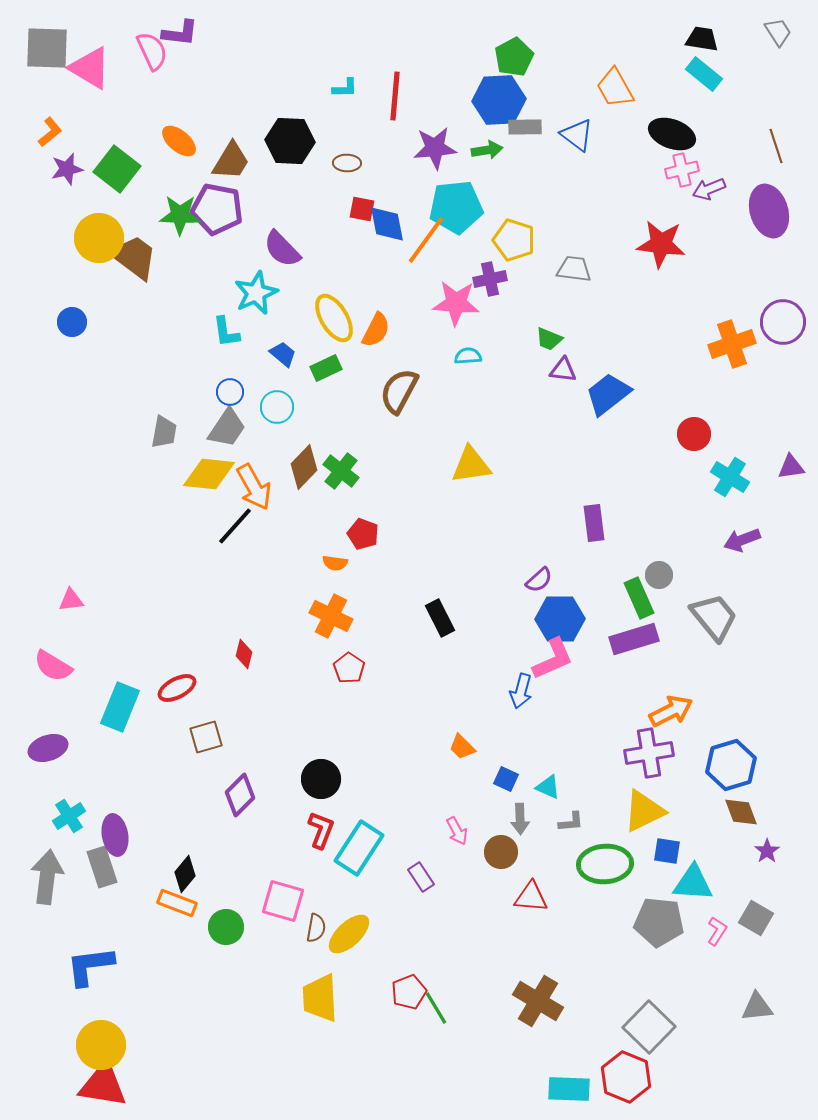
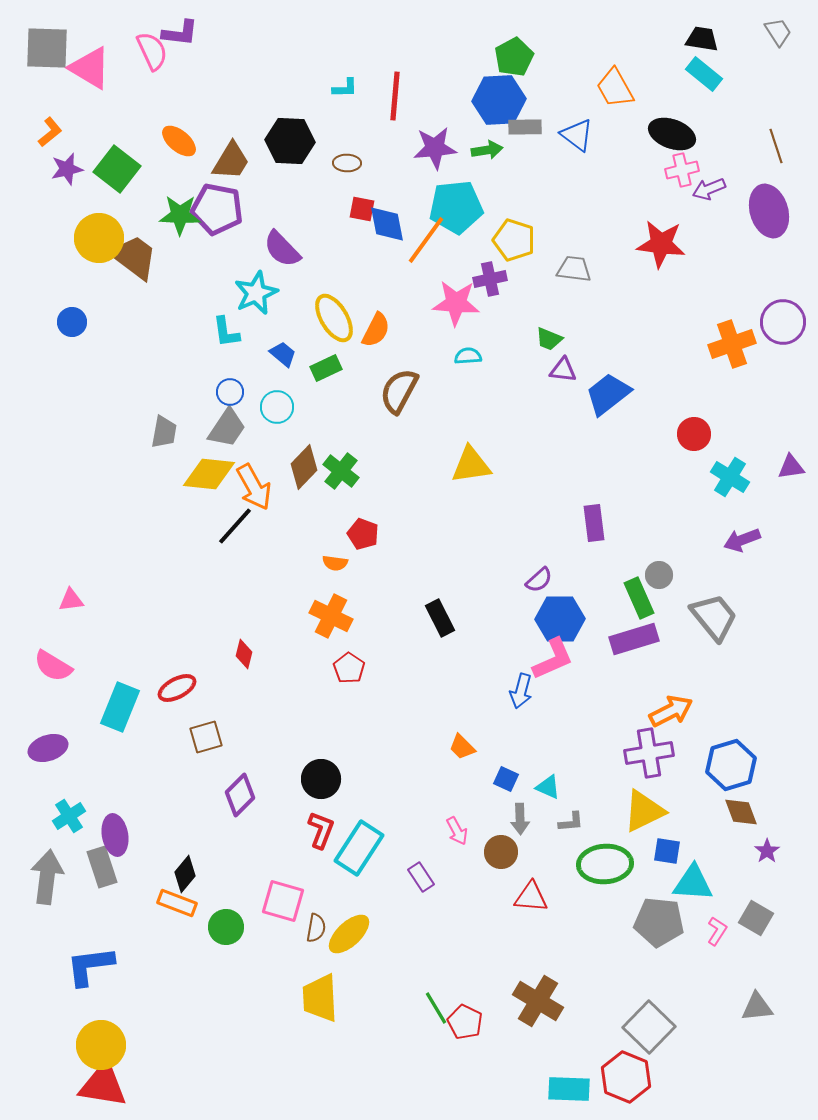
red pentagon at (409, 992): moved 56 px right, 30 px down; rotated 24 degrees counterclockwise
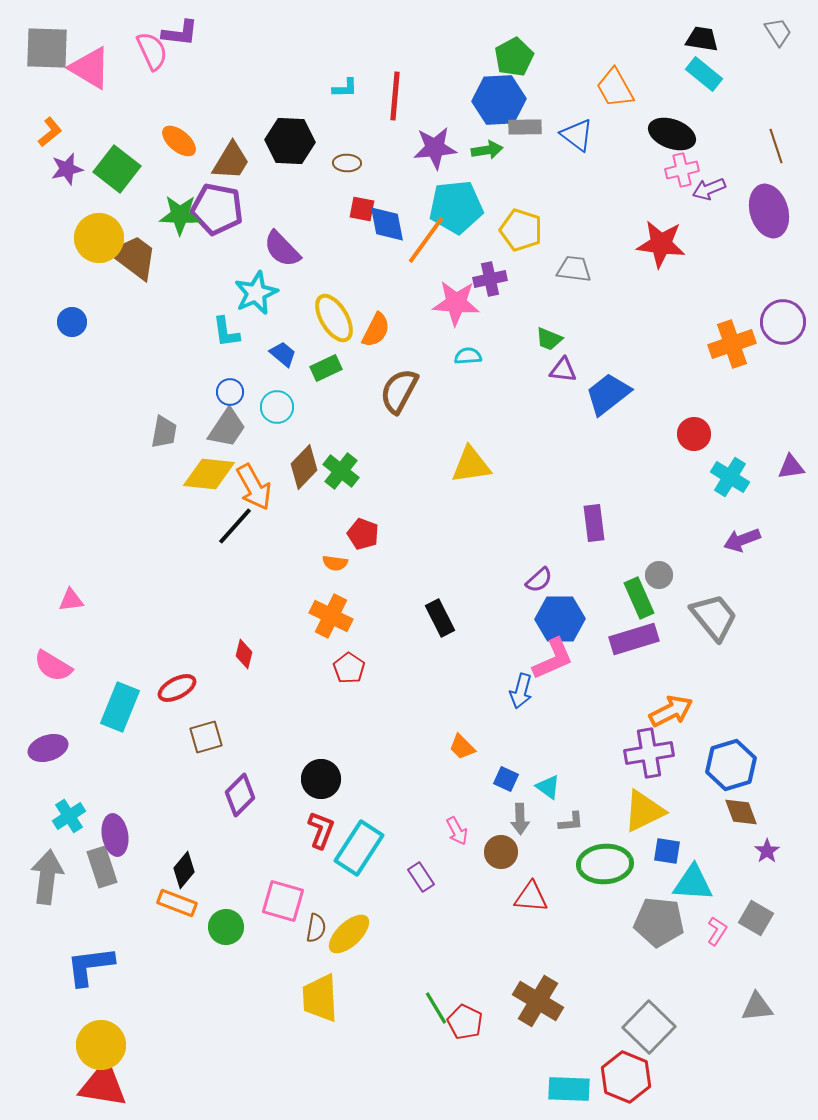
yellow pentagon at (514, 240): moved 7 px right, 10 px up
cyan triangle at (548, 787): rotated 12 degrees clockwise
black diamond at (185, 874): moved 1 px left, 4 px up
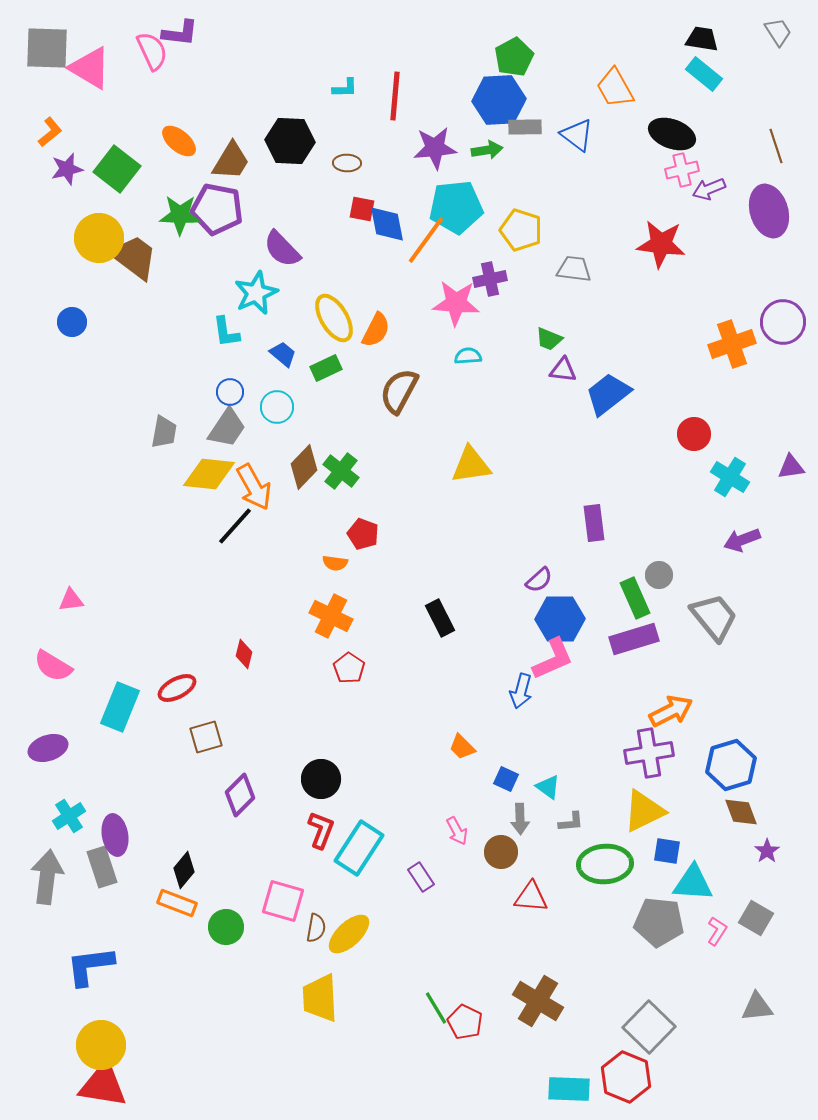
green rectangle at (639, 598): moved 4 px left
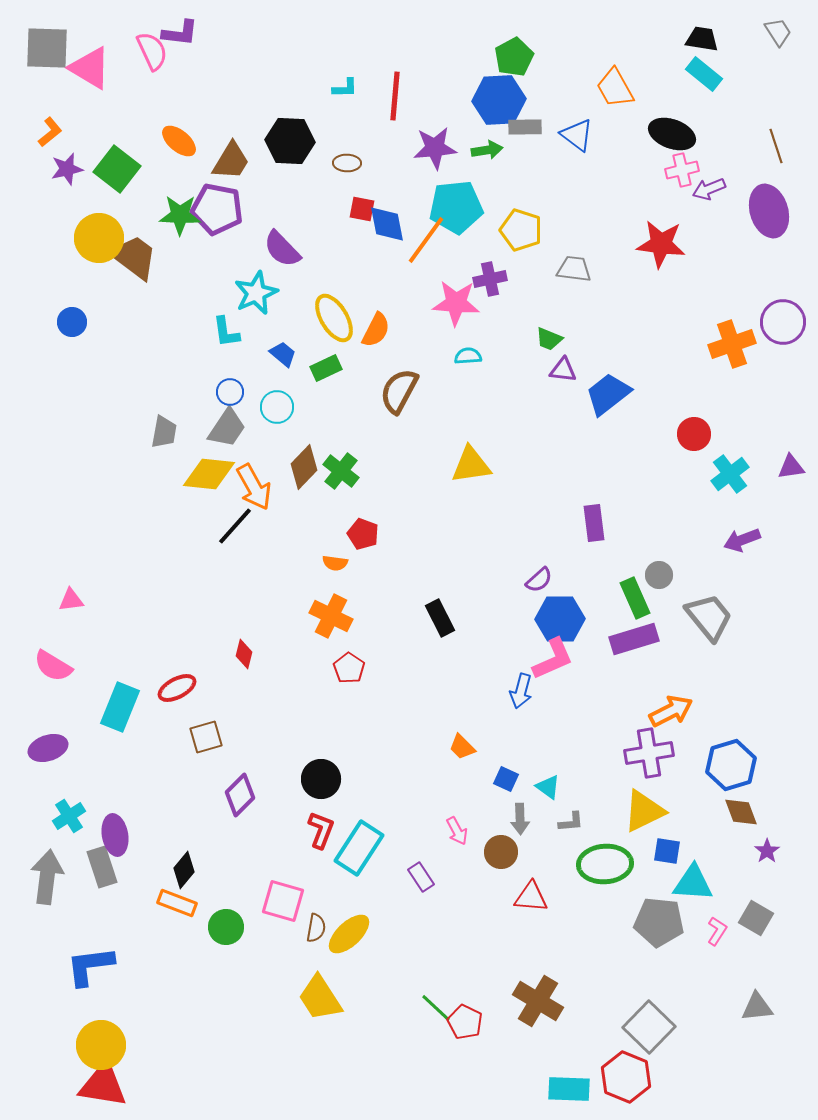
cyan cross at (730, 477): moved 3 px up; rotated 21 degrees clockwise
gray trapezoid at (714, 617): moved 5 px left
yellow trapezoid at (320, 998): rotated 30 degrees counterclockwise
green line at (436, 1008): rotated 16 degrees counterclockwise
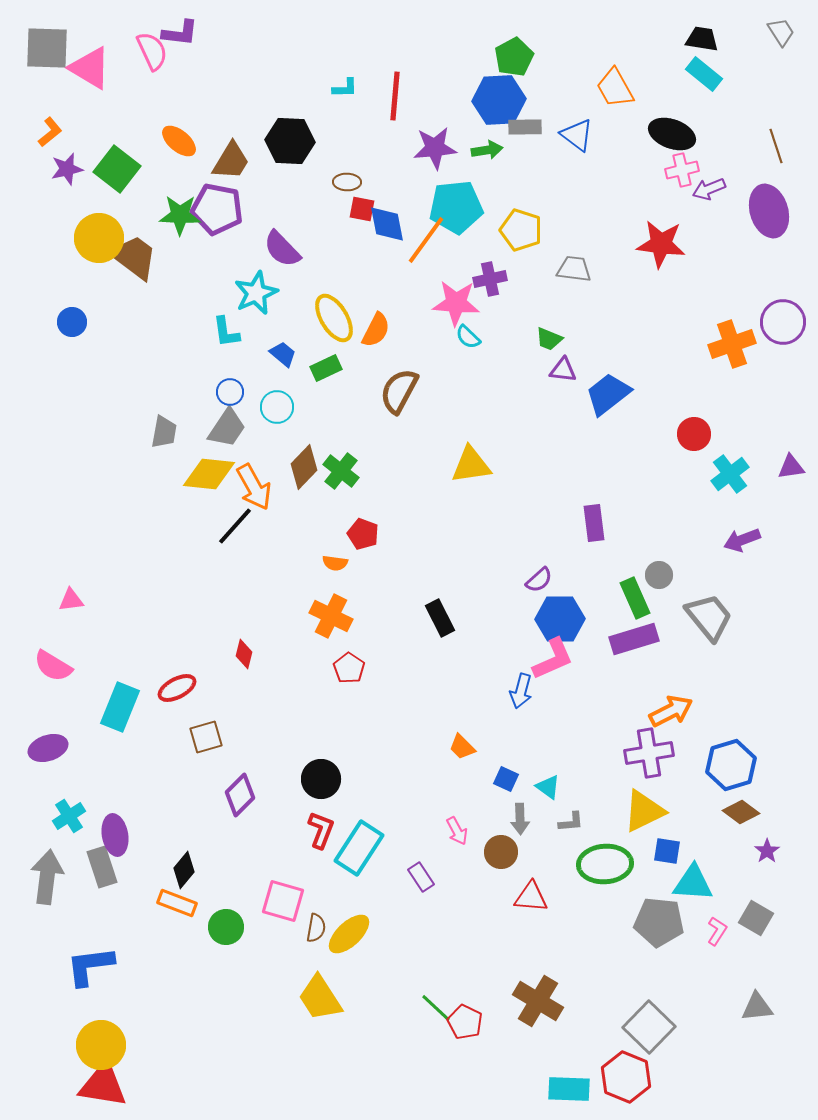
gray trapezoid at (778, 32): moved 3 px right
brown ellipse at (347, 163): moved 19 px down
cyan semicircle at (468, 356): moved 19 px up; rotated 132 degrees counterclockwise
brown diamond at (741, 812): rotated 33 degrees counterclockwise
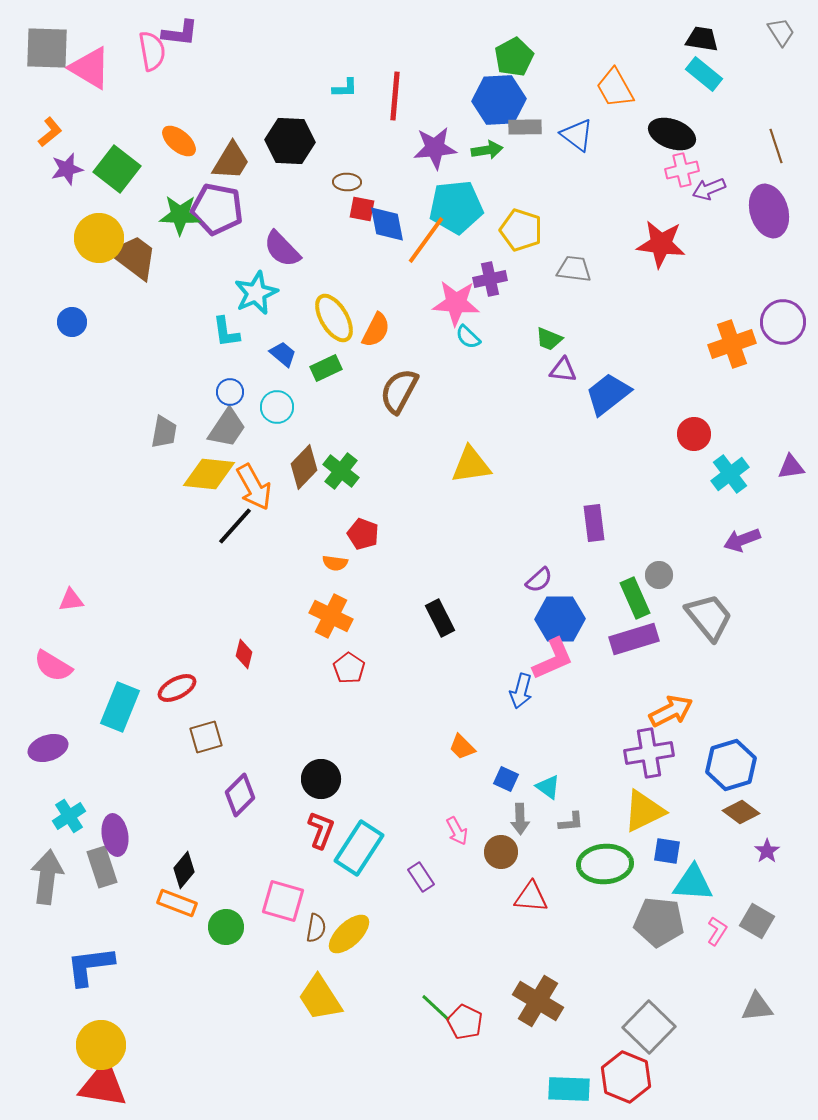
pink semicircle at (152, 51): rotated 15 degrees clockwise
gray square at (756, 918): moved 1 px right, 3 px down
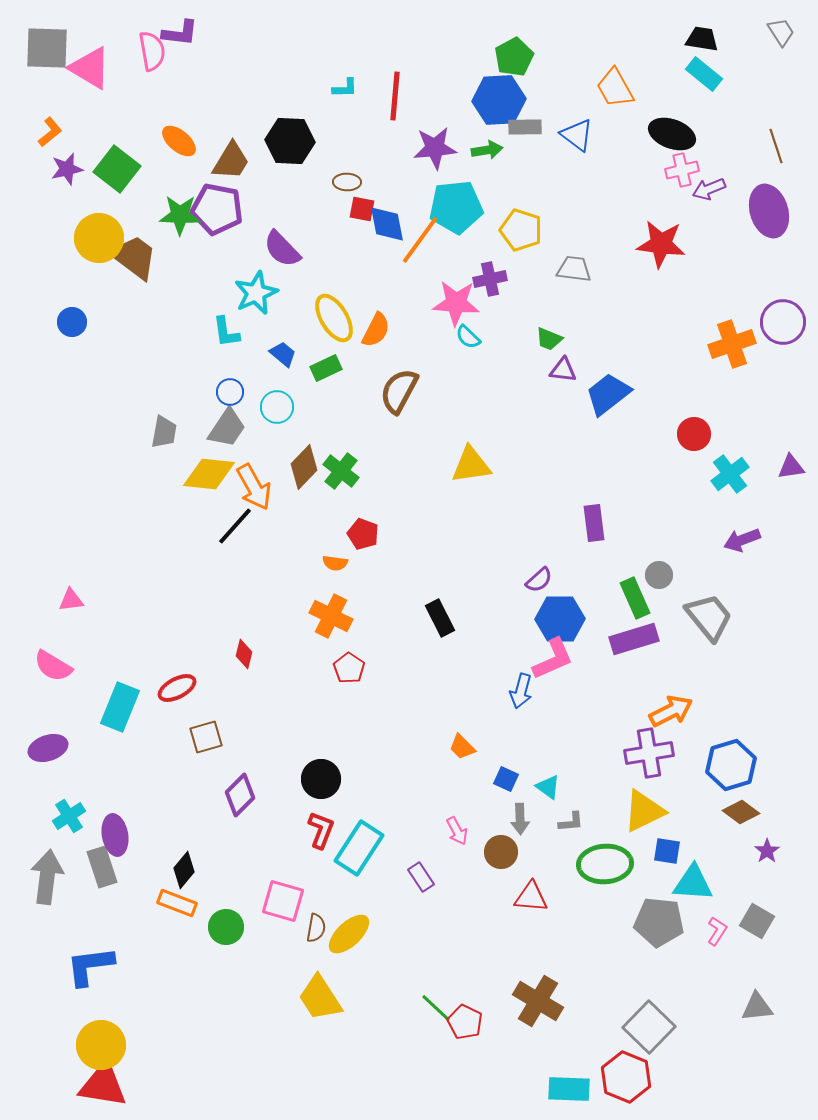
orange line at (426, 240): moved 6 px left
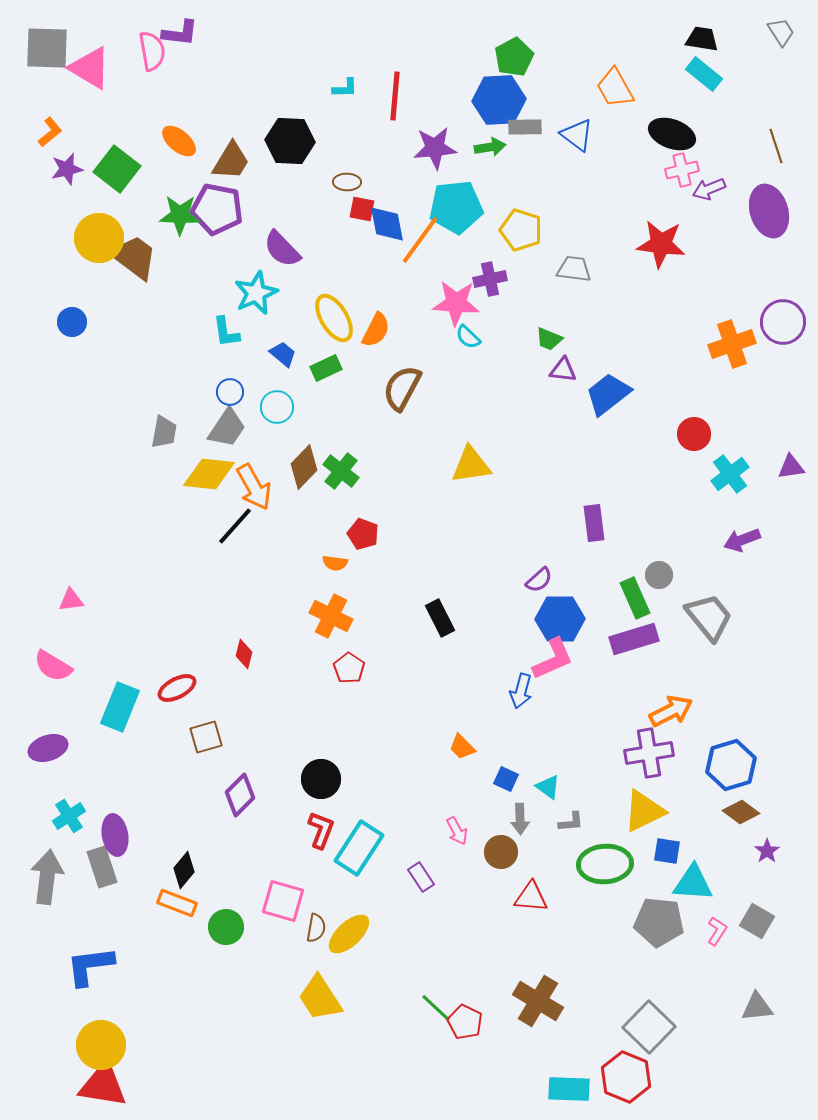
green arrow at (487, 150): moved 3 px right, 3 px up
brown semicircle at (399, 391): moved 3 px right, 3 px up
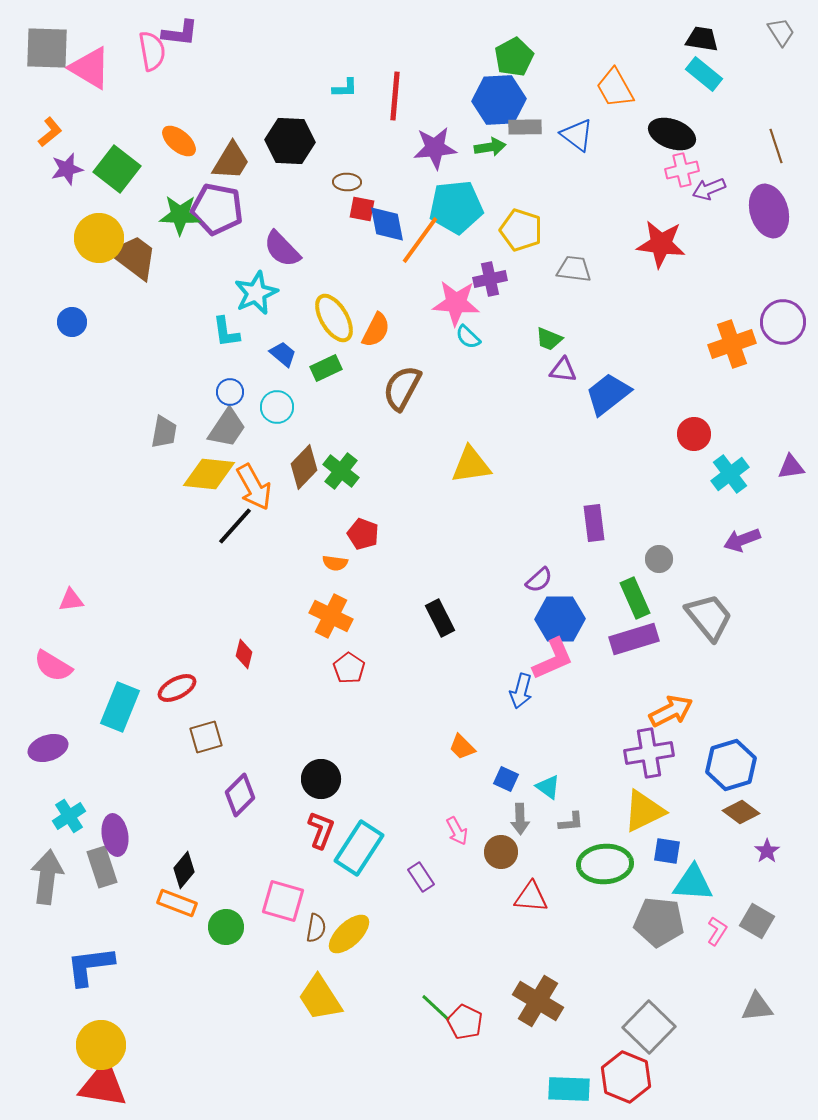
gray circle at (659, 575): moved 16 px up
